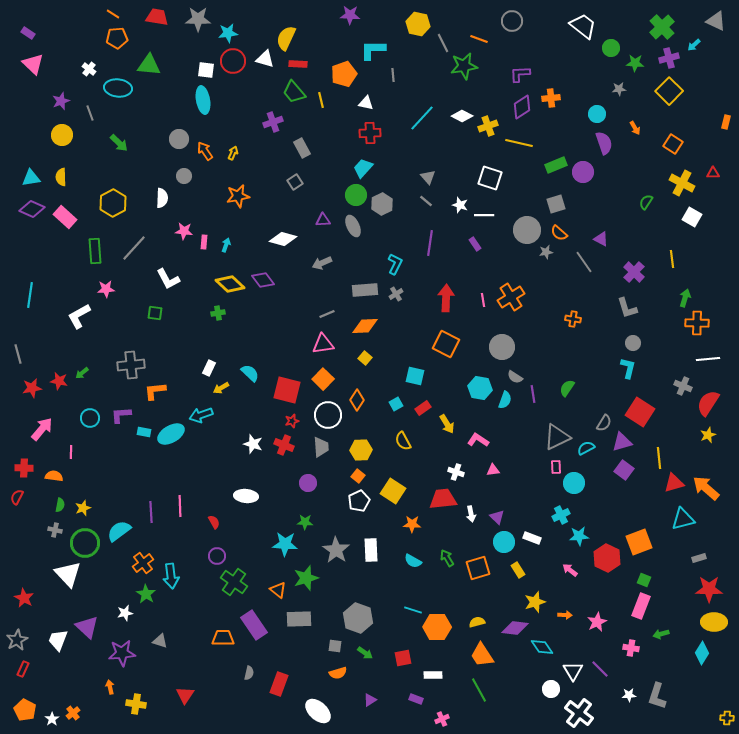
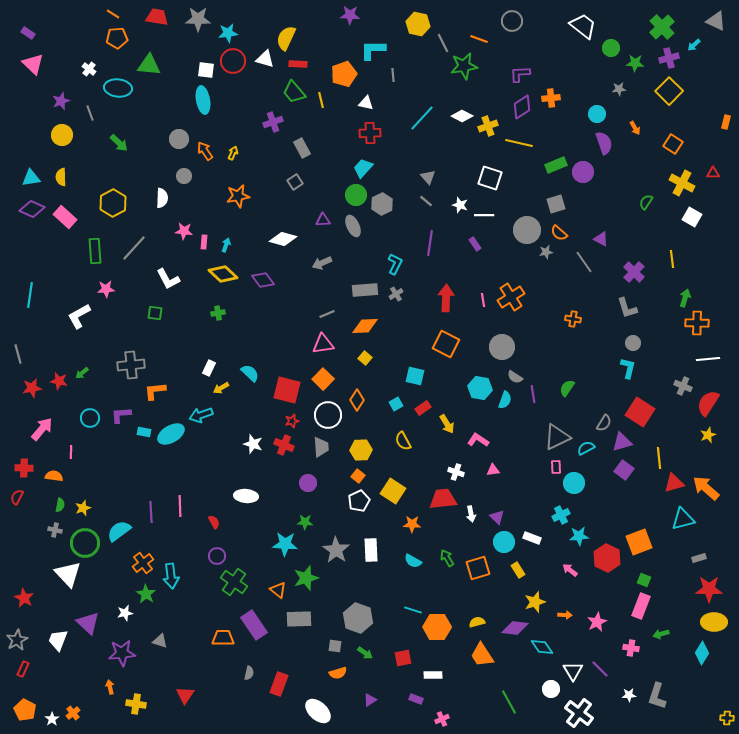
yellow diamond at (230, 284): moved 7 px left, 10 px up
purple triangle at (87, 627): moved 1 px right, 4 px up
green line at (479, 690): moved 30 px right, 12 px down
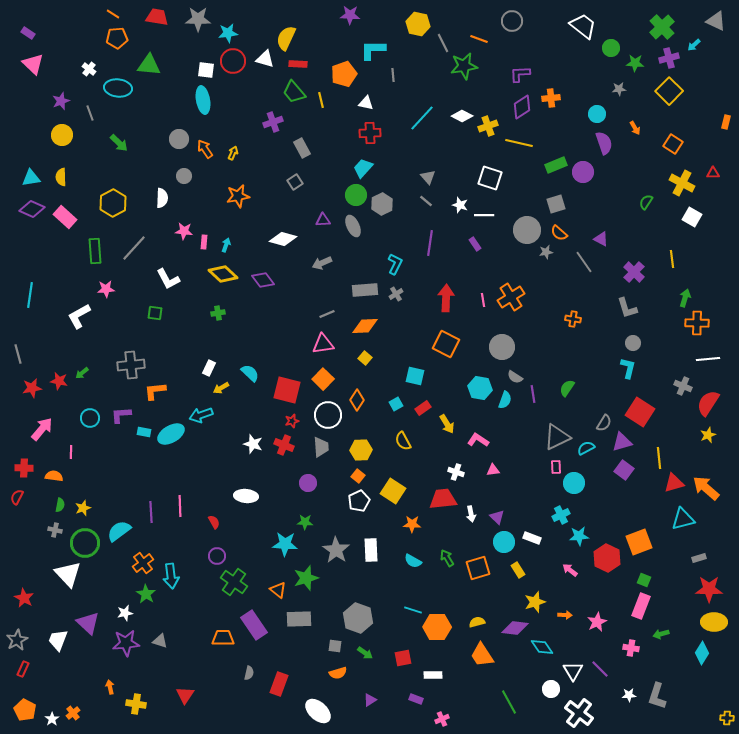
orange arrow at (205, 151): moved 2 px up
purple star at (122, 653): moved 4 px right, 10 px up
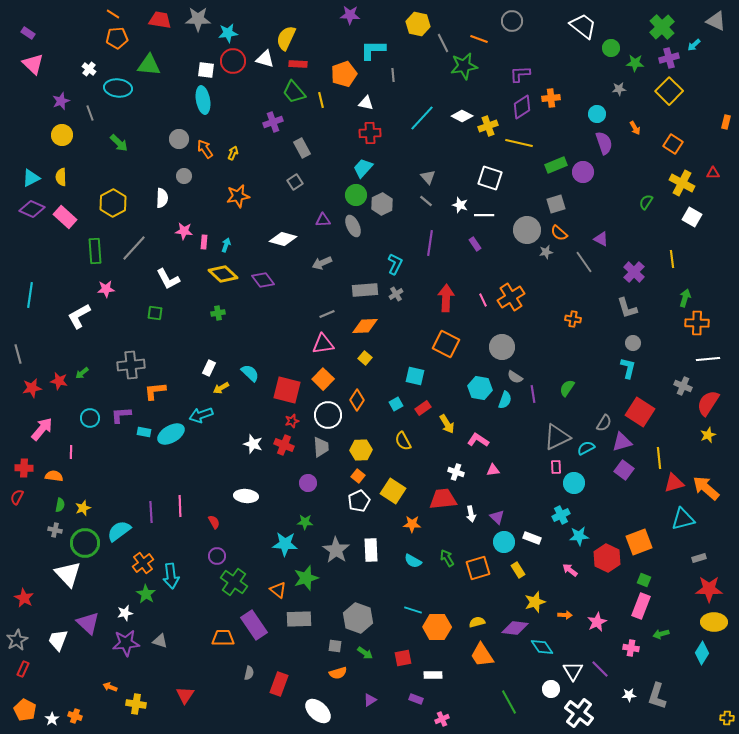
red trapezoid at (157, 17): moved 3 px right, 3 px down
cyan triangle at (31, 178): rotated 18 degrees counterclockwise
pink line at (483, 300): rotated 16 degrees counterclockwise
orange arrow at (110, 687): rotated 56 degrees counterclockwise
orange cross at (73, 713): moved 2 px right, 3 px down; rotated 32 degrees counterclockwise
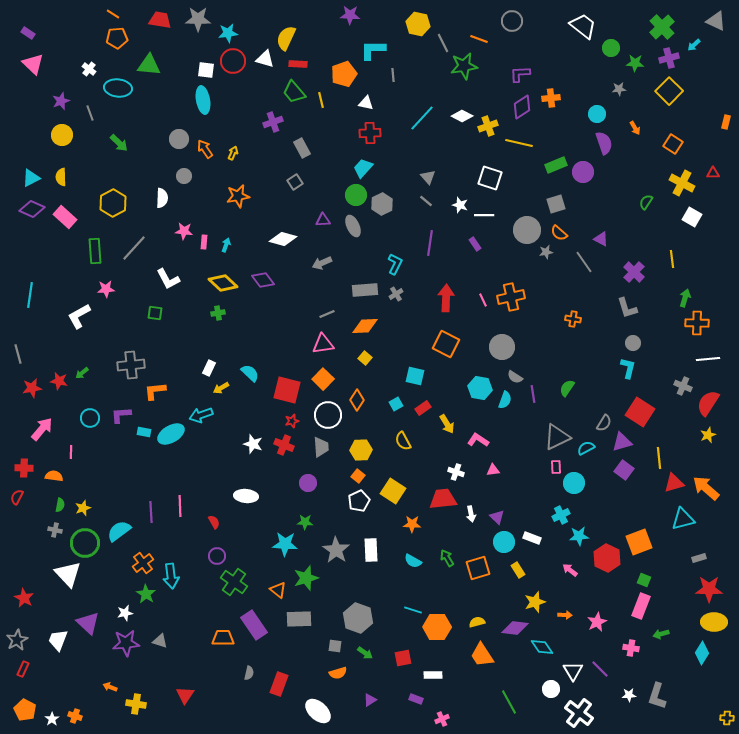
yellow diamond at (223, 274): moved 9 px down
orange cross at (511, 297): rotated 20 degrees clockwise
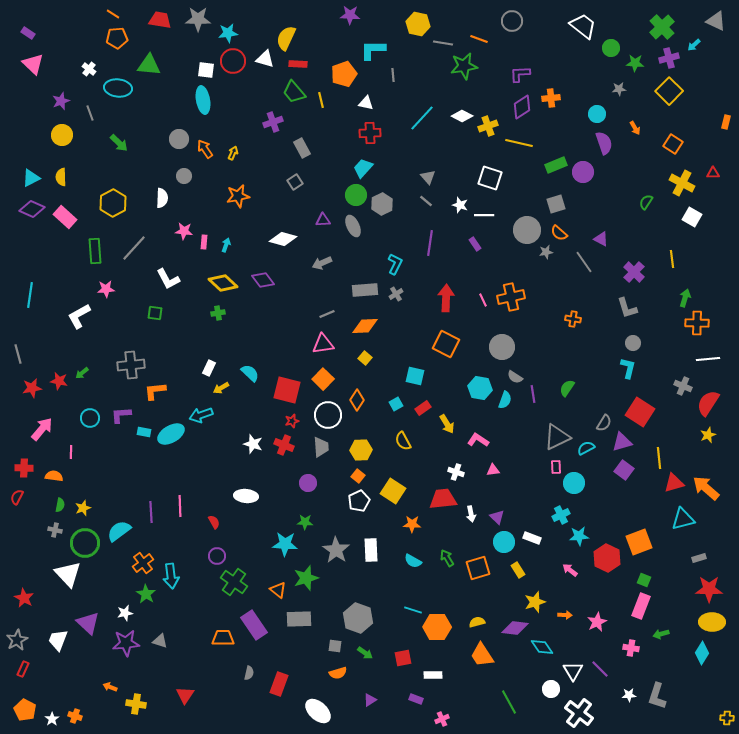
gray line at (443, 43): rotated 54 degrees counterclockwise
yellow ellipse at (714, 622): moved 2 px left
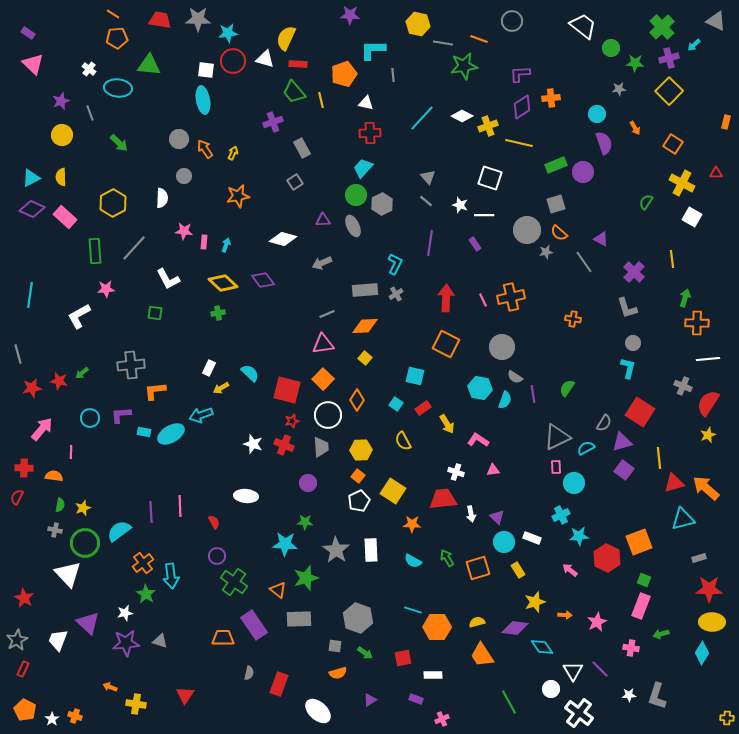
red triangle at (713, 173): moved 3 px right
cyan square at (396, 404): rotated 24 degrees counterclockwise
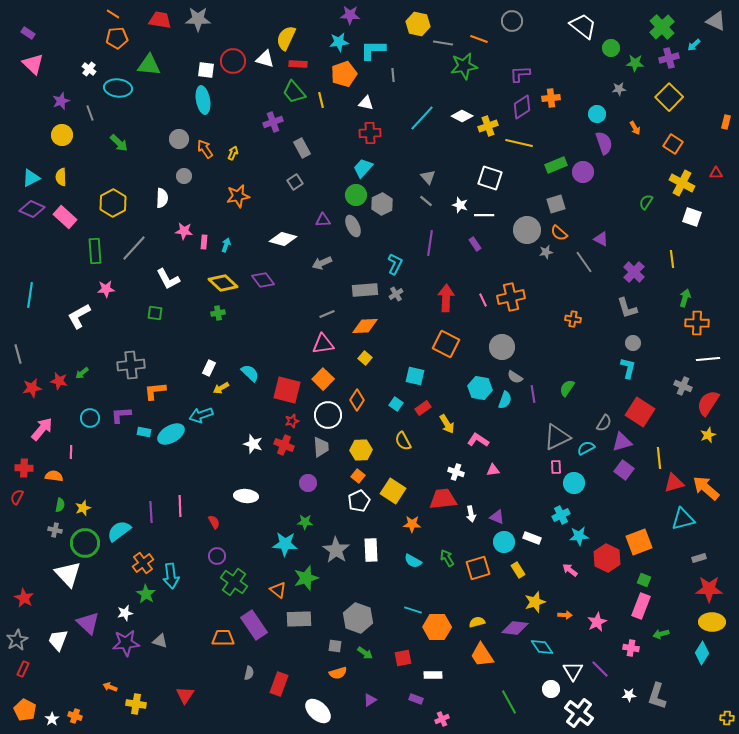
cyan star at (228, 33): moved 111 px right, 9 px down
yellow square at (669, 91): moved 6 px down
white square at (692, 217): rotated 12 degrees counterclockwise
purple triangle at (497, 517): rotated 21 degrees counterclockwise
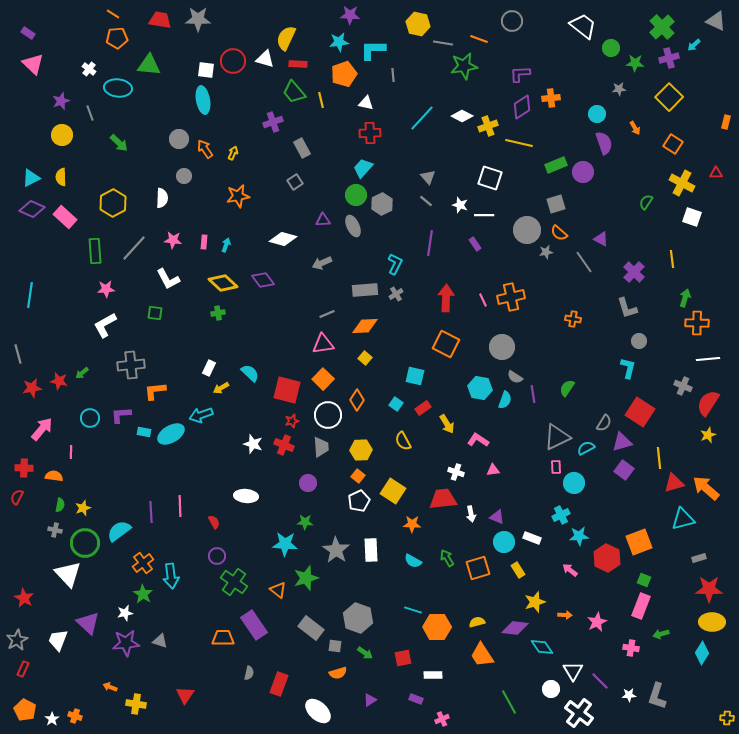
pink star at (184, 231): moved 11 px left, 9 px down
white L-shape at (79, 316): moved 26 px right, 9 px down
gray circle at (633, 343): moved 6 px right, 2 px up
green star at (146, 594): moved 3 px left
gray rectangle at (299, 619): moved 12 px right, 9 px down; rotated 40 degrees clockwise
purple line at (600, 669): moved 12 px down
